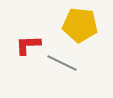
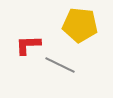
gray line: moved 2 px left, 2 px down
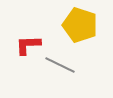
yellow pentagon: rotated 12 degrees clockwise
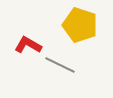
red L-shape: rotated 32 degrees clockwise
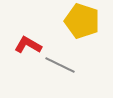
yellow pentagon: moved 2 px right, 4 px up
